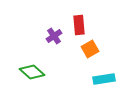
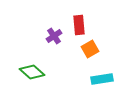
cyan rectangle: moved 2 px left
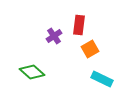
red rectangle: rotated 12 degrees clockwise
cyan rectangle: rotated 35 degrees clockwise
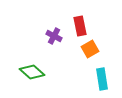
red rectangle: moved 1 px right, 1 px down; rotated 18 degrees counterclockwise
purple cross: rotated 28 degrees counterclockwise
cyan rectangle: rotated 55 degrees clockwise
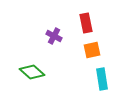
red rectangle: moved 6 px right, 3 px up
orange square: moved 2 px right, 1 px down; rotated 18 degrees clockwise
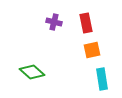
purple cross: moved 14 px up; rotated 14 degrees counterclockwise
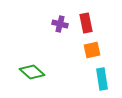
purple cross: moved 6 px right, 2 px down
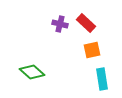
red rectangle: rotated 36 degrees counterclockwise
